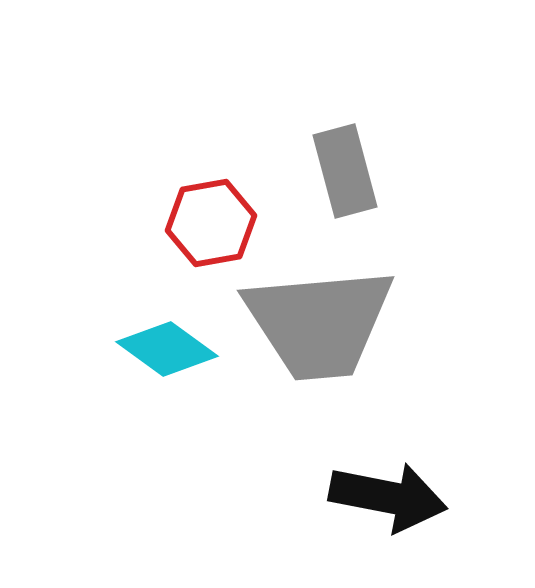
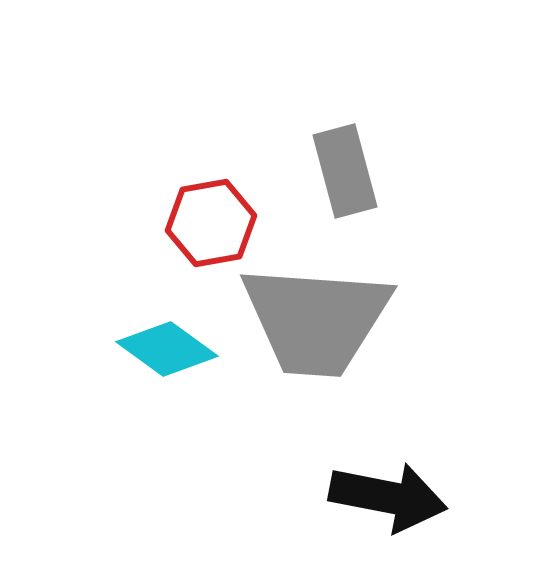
gray trapezoid: moved 3 px left, 3 px up; rotated 9 degrees clockwise
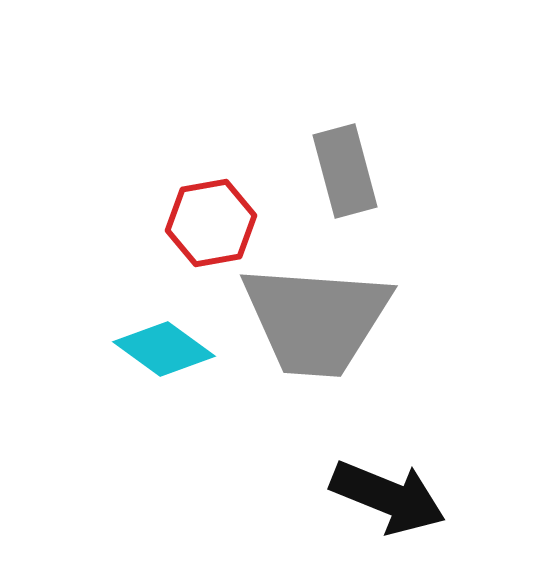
cyan diamond: moved 3 px left
black arrow: rotated 11 degrees clockwise
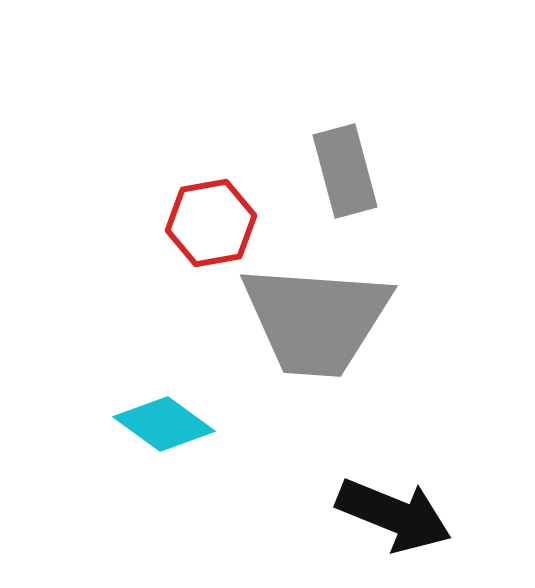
cyan diamond: moved 75 px down
black arrow: moved 6 px right, 18 px down
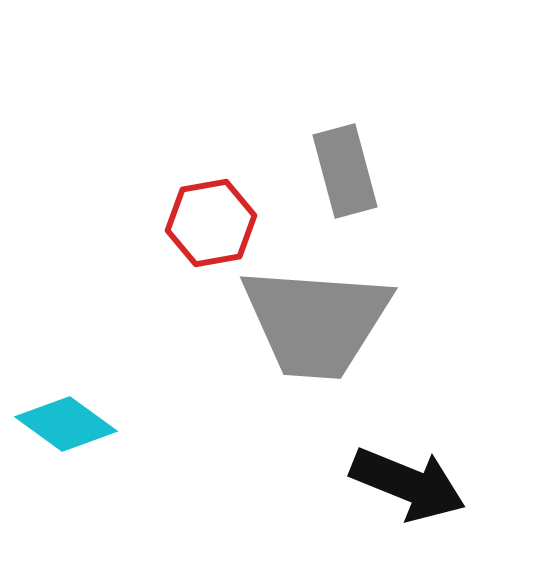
gray trapezoid: moved 2 px down
cyan diamond: moved 98 px left
black arrow: moved 14 px right, 31 px up
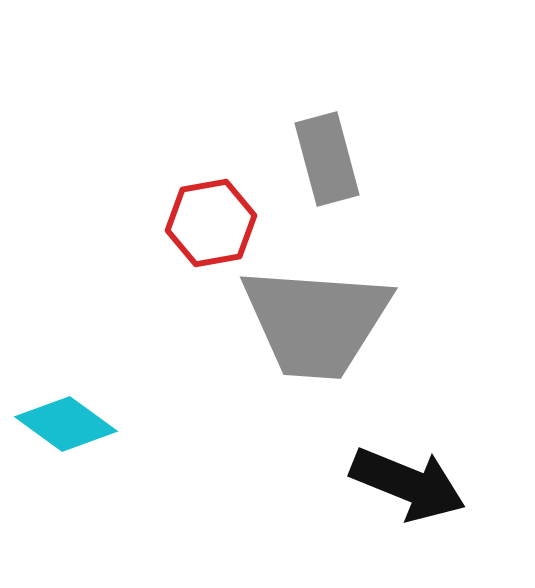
gray rectangle: moved 18 px left, 12 px up
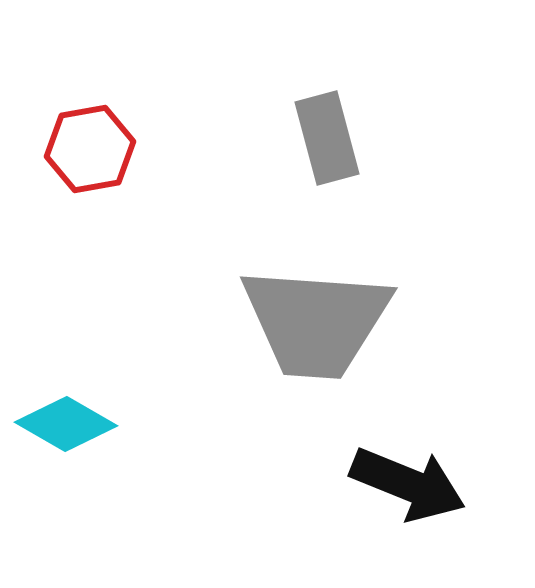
gray rectangle: moved 21 px up
red hexagon: moved 121 px left, 74 px up
cyan diamond: rotated 6 degrees counterclockwise
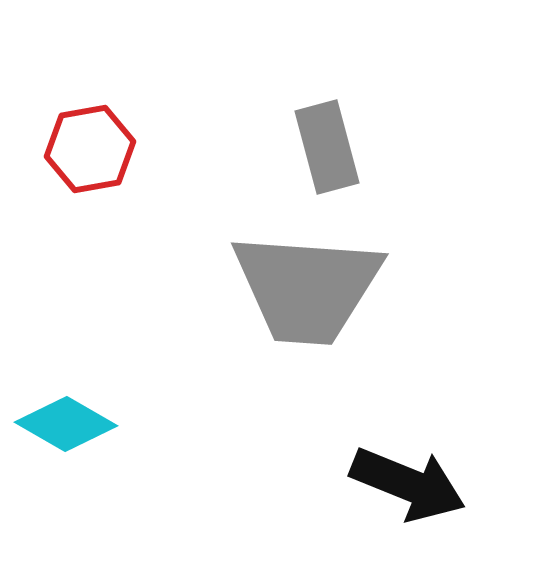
gray rectangle: moved 9 px down
gray trapezoid: moved 9 px left, 34 px up
